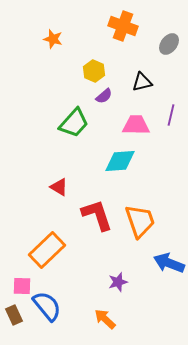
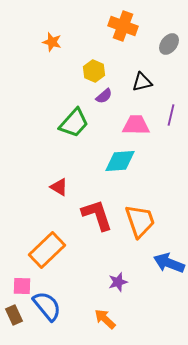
orange star: moved 1 px left, 3 px down
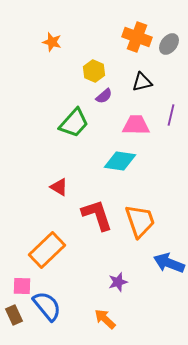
orange cross: moved 14 px right, 11 px down
cyan diamond: rotated 12 degrees clockwise
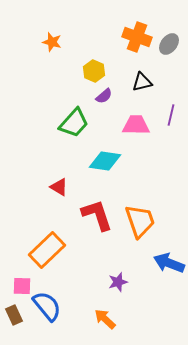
cyan diamond: moved 15 px left
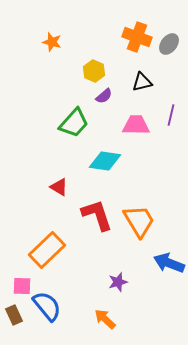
orange trapezoid: moved 1 px left; rotated 12 degrees counterclockwise
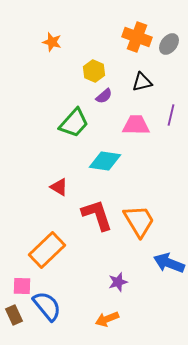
orange arrow: moved 2 px right; rotated 65 degrees counterclockwise
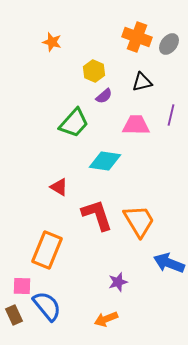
orange rectangle: rotated 24 degrees counterclockwise
orange arrow: moved 1 px left
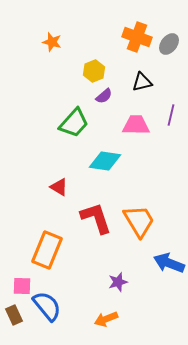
yellow hexagon: rotated 15 degrees clockwise
red L-shape: moved 1 px left, 3 px down
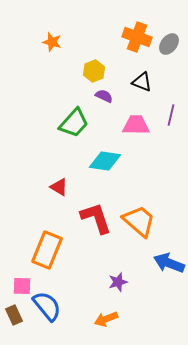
black triangle: rotated 35 degrees clockwise
purple semicircle: rotated 114 degrees counterclockwise
orange trapezoid: rotated 18 degrees counterclockwise
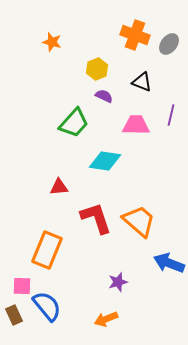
orange cross: moved 2 px left, 2 px up
yellow hexagon: moved 3 px right, 2 px up
red triangle: rotated 36 degrees counterclockwise
